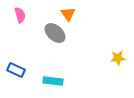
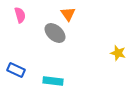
yellow star: moved 5 px up; rotated 21 degrees clockwise
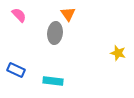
pink semicircle: moved 1 px left; rotated 28 degrees counterclockwise
gray ellipse: rotated 55 degrees clockwise
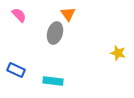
gray ellipse: rotated 10 degrees clockwise
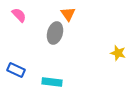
cyan rectangle: moved 1 px left, 1 px down
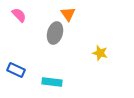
yellow star: moved 18 px left
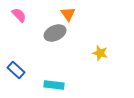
gray ellipse: rotated 50 degrees clockwise
blue rectangle: rotated 18 degrees clockwise
cyan rectangle: moved 2 px right, 3 px down
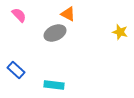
orange triangle: rotated 28 degrees counterclockwise
yellow star: moved 20 px right, 21 px up
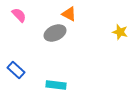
orange triangle: moved 1 px right
cyan rectangle: moved 2 px right
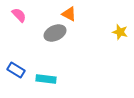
blue rectangle: rotated 12 degrees counterclockwise
cyan rectangle: moved 10 px left, 6 px up
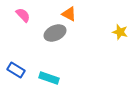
pink semicircle: moved 4 px right
cyan rectangle: moved 3 px right, 1 px up; rotated 12 degrees clockwise
